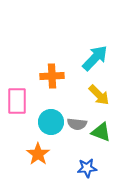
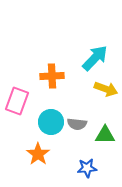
yellow arrow: moved 7 px right, 6 px up; rotated 25 degrees counterclockwise
pink rectangle: rotated 20 degrees clockwise
green triangle: moved 4 px right, 3 px down; rotated 20 degrees counterclockwise
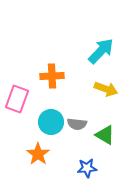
cyan arrow: moved 6 px right, 7 px up
pink rectangle: moved 2 px up
green triangle: rotated 30 degrees clockwise
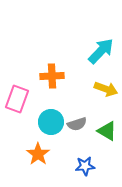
gray semicircle: rotated 24 degrees counterclockwise
green triangle: moved 2 px right, 4 px up
blue star: moved 2 px left, 2 px up
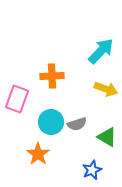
green triangle: moved 6 px down
blue star: moved 7 px right, 4 px down; rotated 18 degrees counterclockwise
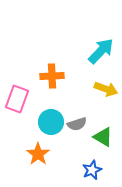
green triangle: moved 4 px left
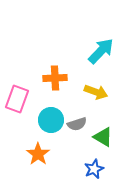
orange cross: moved 3 px right, 2 px down
yellow arrow: moved 10 px left, 3 px down
cyan circle: moved 2 px up
blue star: moved 2 px right, 1 px up
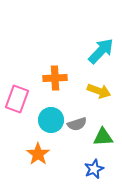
yellow arrow: moved 3 px right, 1 px up
green triangle: rotated 35 degrees counterclockwise
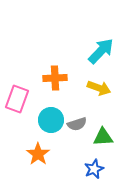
yellow arrow: moved 3 px up
